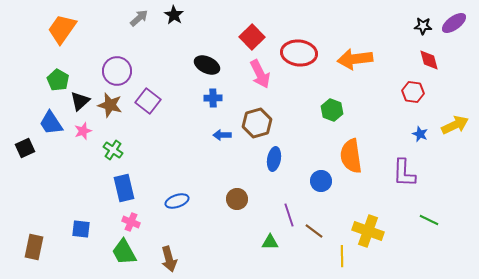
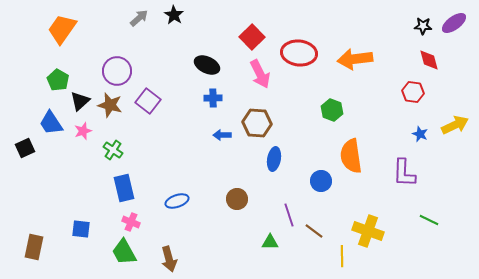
brown hexagon at (257, 123): rotated 20 degrees clockwise
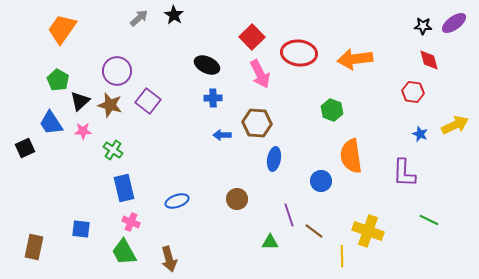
pink star at (83, 131): rotated 18 degrees clockwise
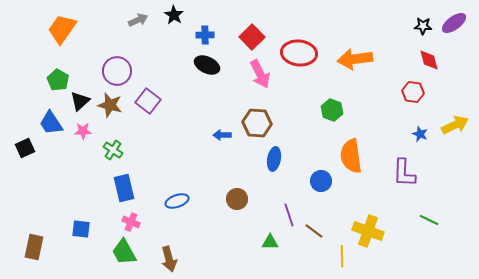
gray arrow at (139, 18): moved 1 px left, 2 px down; rotated 18 degrees clockwise
blue cross at (213, 98): moved 8 px left, 63 px up
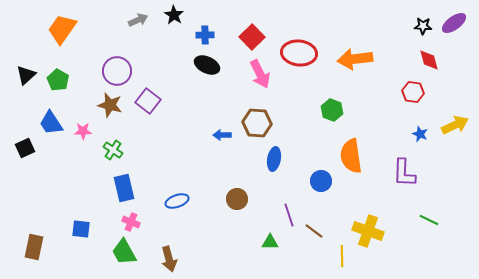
black triangle at (80, 101): moved 54 px left, 26 px up
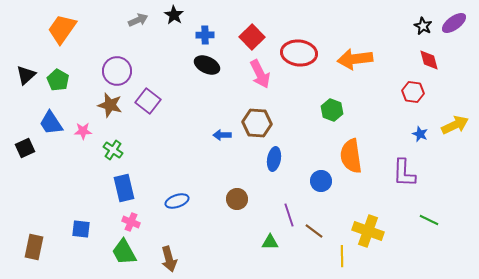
black star at (423, 26): rotated 24 degrees clockwise
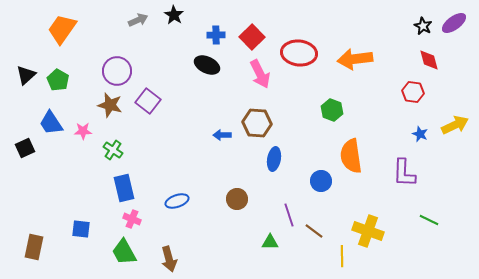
blue cross at (205, 35): moved 11 px right
pink cross at (131, 222): moved 1 px right, 3 px up
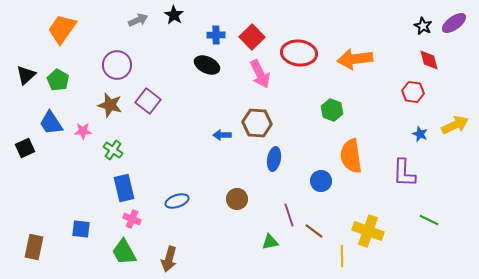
purple circle at (117, 71): moved 6 px up
green triangle at (270, 242): rotated 12 degrees counterclockwise
brown arrow at (169, 259): rotated 30 degrees clockwise
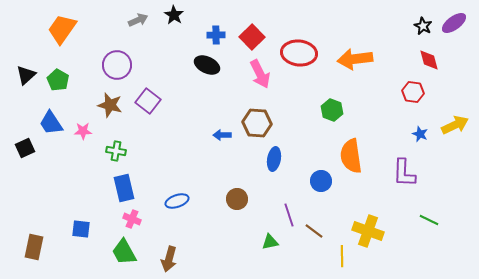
green cross at (113, 150): moved 3 px right, 1 px down; rotated 24 degrees counterclockwise
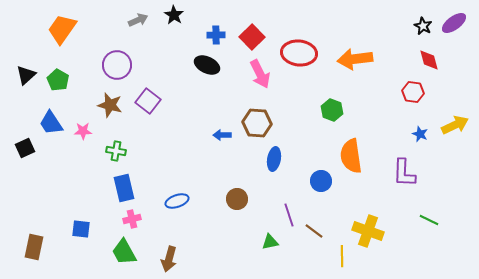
pink cross at (132, 219): rotated 36 degrees counterclockwise
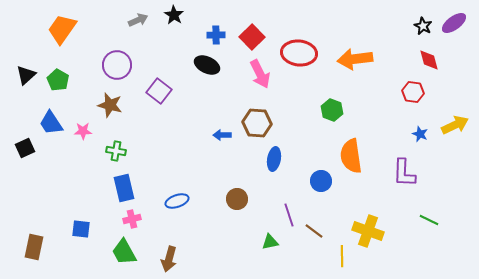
purple square at (148, 101): moved 11 px right, 10 px up
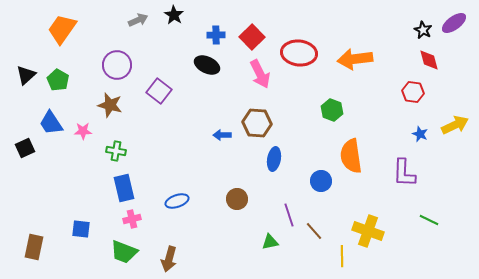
black star at (423, 26): moved 4 px down
brown line at (314, 231): rotated 12 degrees clockwise
green trapezoid at (124, 252): rotated 40 degrees counterclockwise
